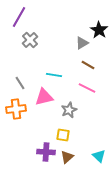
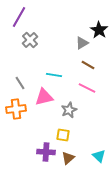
brown triangle: moved 1 px right, 1 px down
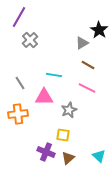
pink triangle: rotated 12 degrees clockwise
orange cross: moved 2 px right, 5 px down
purple cross: rotated 18 degrees clockwise
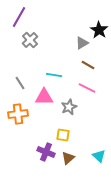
gray star: moved 3 px up
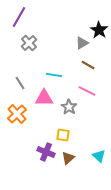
gray cross: moved 1 px left, 3 px down
pink line: moved 3 px down
pink triangle: moved 1 px down
gray star: rotated 14 degrees counterclockwise
orange cross: moved 1 px left; rotated 36 degrees counterclockwise
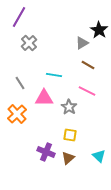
yellow square: moved 7 px right
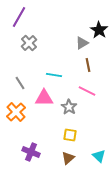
brown line: rotated 48 degrees clockwise
orange cross: moved 1 px left, 2 px up
purple cross: moved 15 px left
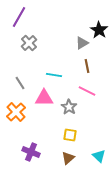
brown line: moved 1 px left, 1 px down
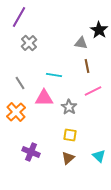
gray triangle: moved 1 px left; rotated 40 degrees clockwise
pink line: moved 6 px right; rotated 54 degrees counterclockwise
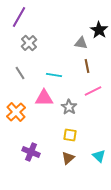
gray line: moved 10 px up
